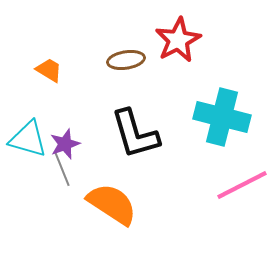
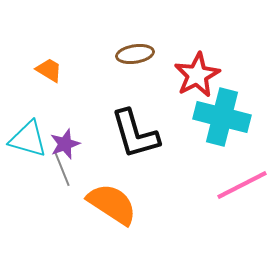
red star: moved 19 px right, 35 px down
brown ellipse: moved 9 px right, 6 px up
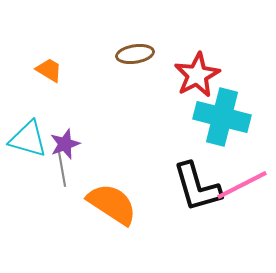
black L-shape: moved 62 px right, 53 px down
gray line: rotated 12 degrees clockwise
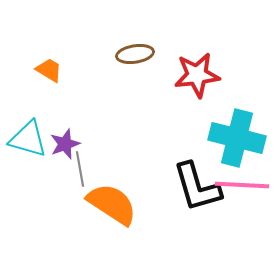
red star: rotated 21 degrees clockwise
cyan cross: moved 15 px right, 21 px down
gray line: moved 18 px right
pink line: rotated 30 degrees clockwise
